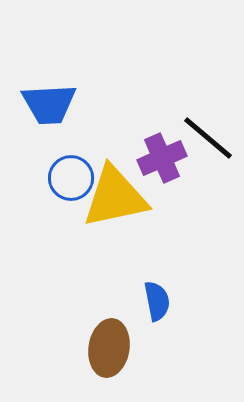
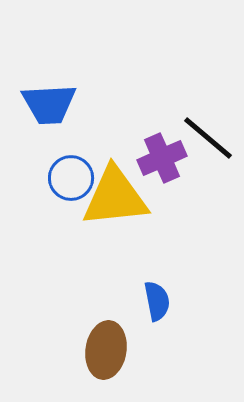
yellow triangle: rotated 6 degrees clockwise
brown ellipse: moved 3 px left, 2 px down
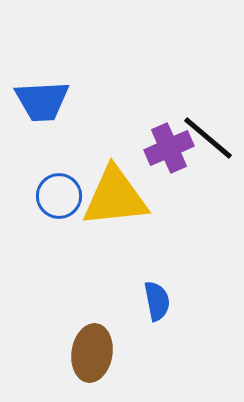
blue trapezoid: moved 7 px left, 3 px up
purple cross: moved 7 px right, 10 px up
blue circle: moved 12 px left, 18 px down
brown ellipse: moved 14 px left, 3 px down
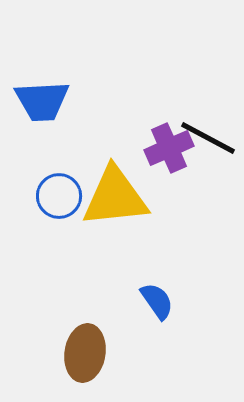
black line: rotated 12 degrees counterclockwise
blue semicircle: rotated 24 degrees counterclockwise
brown ellipse: moved 7 px left
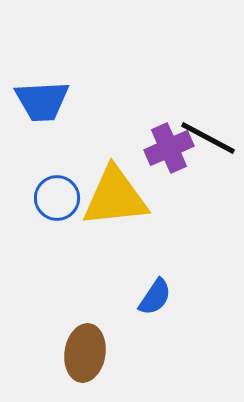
blue circle: moved 2 px left, 2 px down
blue semicircle: moved 2 px left, 4 px up; rotated 69 degrees clockwise
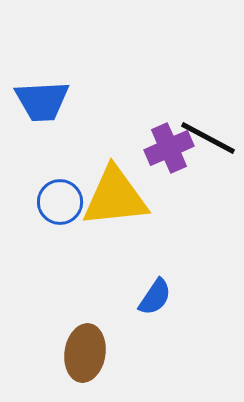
blue circle: moved 3 px right, 4 px down
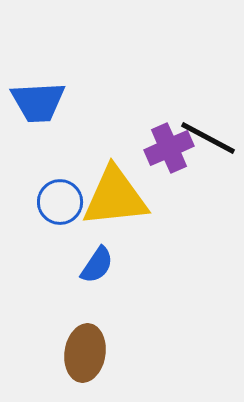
blue trapezoid: moved 4 px left, 1 px down
blue semicircle: moved 58 px left, 32 px up
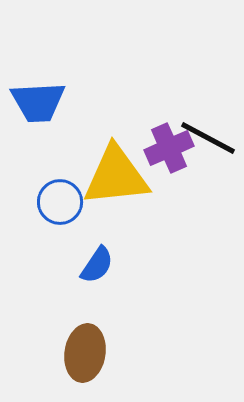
yellow triangle: moved 1 px right, 21 px up
